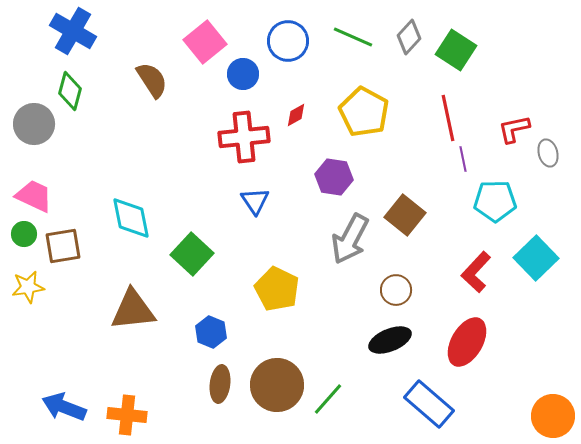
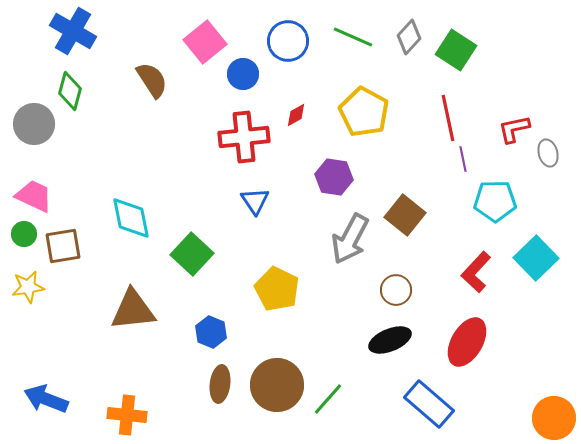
blue arrow at (64, 407): moved 18 px left, 8 px up
orange circle at (553, 416): moved 1 px right, 2 px down
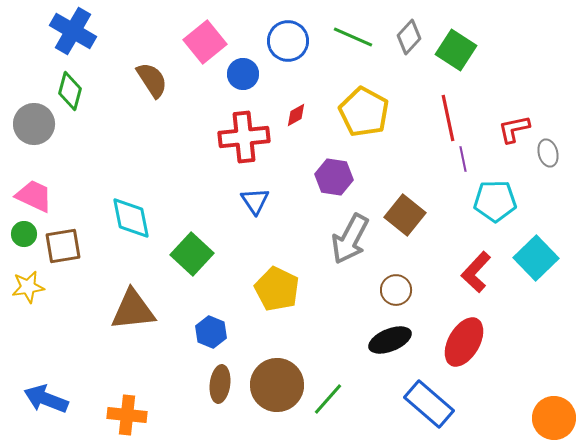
red ellipse at (467, 342): moved 3 px left
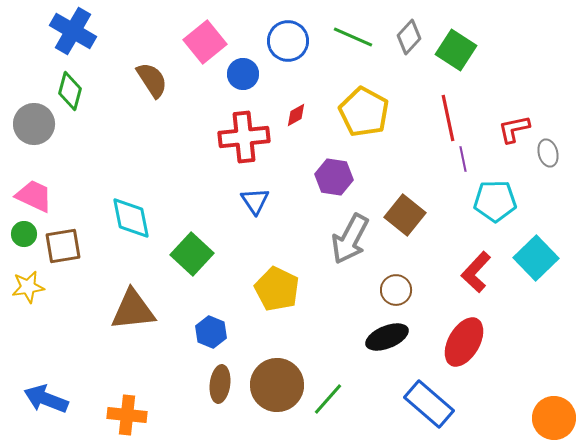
black ellipse at (390, 340): moved 3 px left, 3 px up
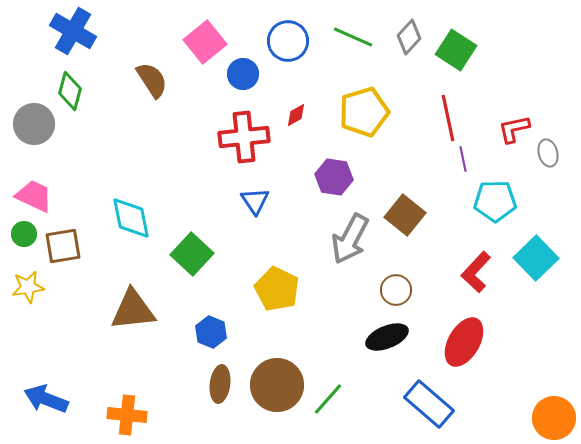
yellow pentagon at (364, 112): rotated 27 degrees clockwise
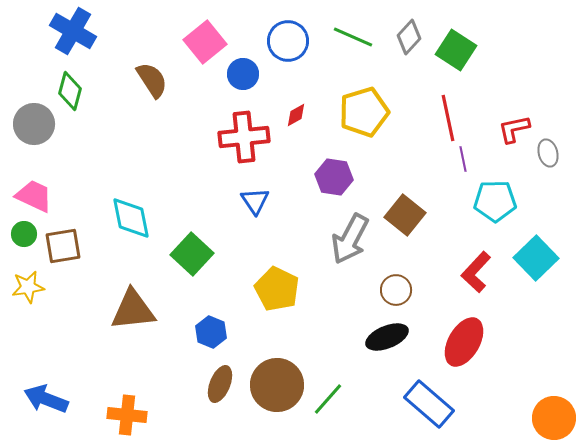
brown ellipse at (220, 384): rotated 15 degrees clockwise
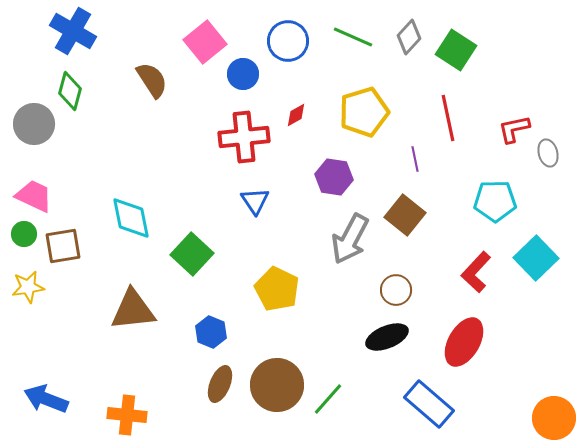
purple line at (463, 159): moved 48 px left
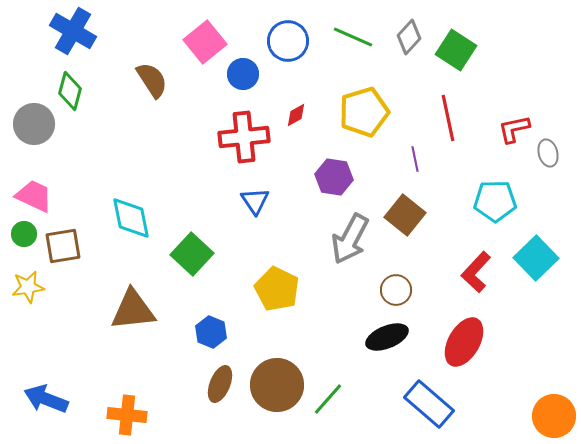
orange circle at (554, 418): moved 2 px up
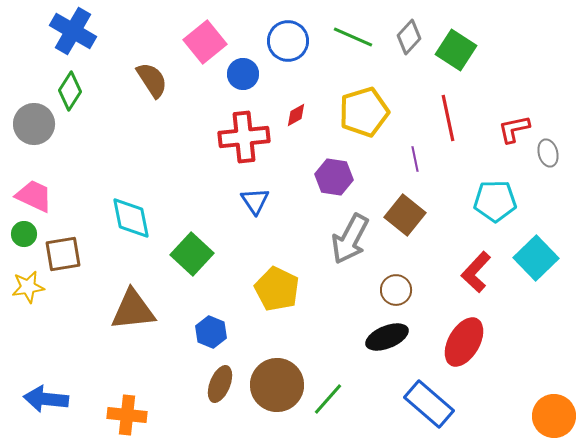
green diamond at (70, 91): rotated 18 degrees clockwise
brown square at (63, 246): moved 8 px down
blue arrow at (46, 399): rotated 15 degrees counterclockwise
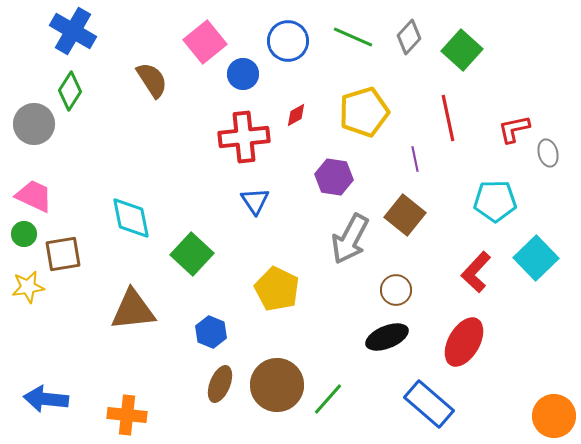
green square at (456, 50): moved 6 px right; rotated 9 degrees clockwise
